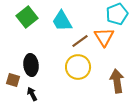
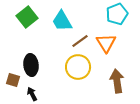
orange triangle: moved 2 px right, 6 px down
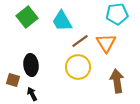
cyan pentagon: rotated 15 degrees clockwise
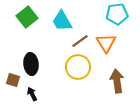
black ellipse: moved 1 px up
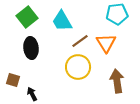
black ellipse: moved 16 px up
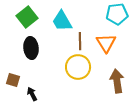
brown line: rotated 54 degrees counterclockwise
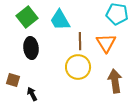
cyan pentagon: rotated 15 degrees clockwise
cyan trapezoid: moved 2 px left, 1 px up
brown arrow: moved 2 px left
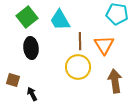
orange triangle: moved 2 px left, 2 px down
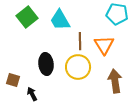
black ellipse: moved 15 px right, 16 px down
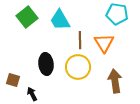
brown line: moved 1 px up
orange triangle: moved 2 px up
